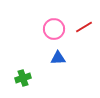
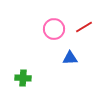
blue triangle: moved 12 px right
green cross: rotated 21 degrees clockwise
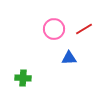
red line: moved 2 px down
blue triangle: moved 1 px left
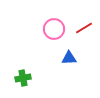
red line: moved 1 px up
green cross: rotated 14 degrees counterclockwise
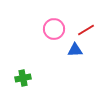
red line: moved 2 px right, 2 px down
blue triangle: moved 6 px right, 8 px up
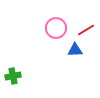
pink circle: moved 2 px right, 1 px up
green cross: moved 10 px left, 2 px up
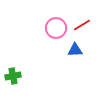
red line: moved 4 px left, 5 px up
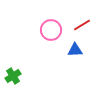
pink circle: moved 5 px left, 2 px down
green cross: rotated 21 degrees counterclockwise
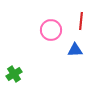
red line: moved 1 px left, 4 px up; rotated 54 degrees counterclockwise
green cross: moved 1 px right, 2 px up
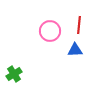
red line: moved 2 px left, 4 px down
pink circle: moved 1 px left, 1 px down
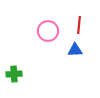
pink circle: moved 2 px left
green cross: rotated 28 degrees clockwise
